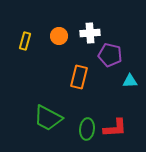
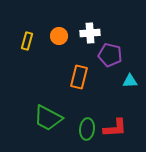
yellow rectangle: moved 2 px right
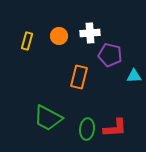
cyan triangle: moved 4 px right, 5 px up
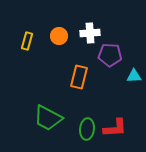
purple pentagon: rotated 10 degrees counterclockwise
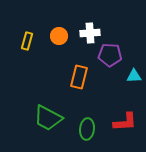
red L-shape: moved 10 px right, 6 px up
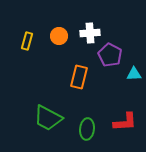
purple pentagon: rotated 25 degrees clockwise
cyan triangle: moved 2 px up
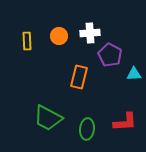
yellow rectangle: rotated 18 degrees counterclockwise
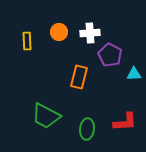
orange circle: moved 4 px up
green trapezoid: moved 2 px left, 2 px up
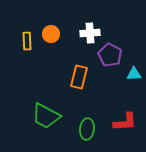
orange circle: moved 8 px left, 2 px down
